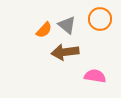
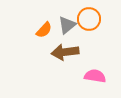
orange circle: moved 11 px left
gray triangle: rotated 42 degrees clockwise
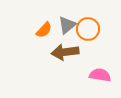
orange circle: moved 1 px left, 10 px down
pink semicircle: moved 5 px right, 1 px up
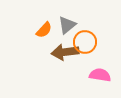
orange circle: moved 3 px left, 13 px down
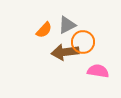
gray triangle: rotated 12 degrees clockwise
orange circle: moved 2 px left
pink semicircle: moved 2 px left, 4 px up
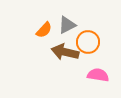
orange circle: moved 5 px right
brown arrow: rotated 20 degrees clockwise
pink semicircle: moved 4 px down
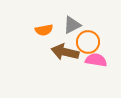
gray triangle: moved 5 px right
orange semicircle: rotated 36 degrees clockwise
pink semicircle: moved 2 px left, 15 px up
